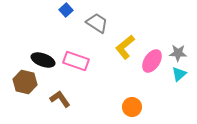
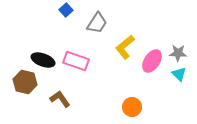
gray trapezoid: rotated 90 degrees clockwise
cyan triangle: rotated 35 degrees counterclockwise
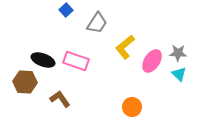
brown hexagon: rotated 10 degrees counterclockwise
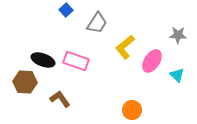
gray star: moved 18 px up
cyan triangle: moved 2 px left, 1 px down
orange circle: moved 3 px down
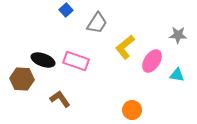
cyan triangle: rotated 35 degrees counterclockwise
brown hexagon: moved 3 px left, 3 px up
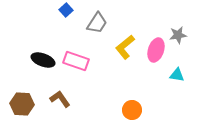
gray star: rotated 12 degrees counterclockwise
pink ellipse: moved 4 px right, 11 px up; rotated 15 degrees counterclockwise
brown hexagon: moved 25 px down
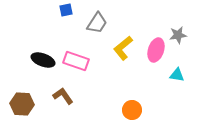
blue square: rotated 32 degrees clockwise
yellow L-shape: moved 2 px left, 1 px down
brown L-shape: moved 3 px right, 3 px up
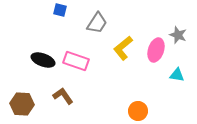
blue square: moved 6 px left; rotated 24 degrees clockwise
gray star: rotated 30 degrees clockwise
orange circle: moved 6 px right, 1 px down
